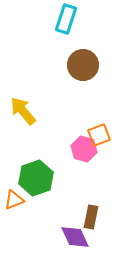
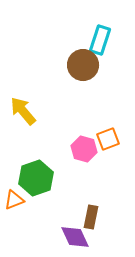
cyan rectangle: moved 34 px right, 21 px down
orange square: moved 9 px right, 4 px down
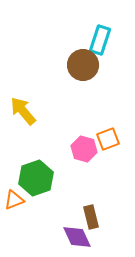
brown rectangle: rotated 25 degrees counterclockwise
purple diamond: moved 2 px right
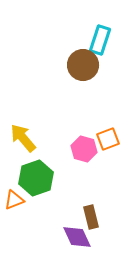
yellow arrow: moved 27 px down
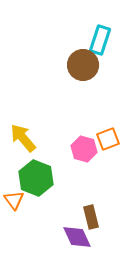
green hexagon: rotated 20 degrees counterclockwise
orange triangle: rotated 45 degrees counterclockwise
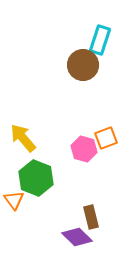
orange square: moved 2 px left, 1 px up
purple diamond: rotated 20 degrees counterclockwise
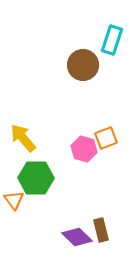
cyan rectangle: moved 12 px right
green hexagon: rotated 20 degrees counterclockwise
brown rectangle: moved 10 px right, 13 px down
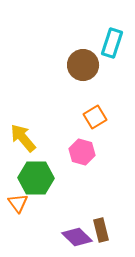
cyan rectangle: moved 3 px down
orange square: moved 11 px left, 21 px up; rotated 10 degrees counterclockwise
pink hexagon: moved 2 px left, 3 px down
orange triangle: moved 4 px right, 3 px down
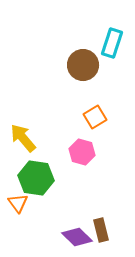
green hexagon: rotated 8 degrees clockwise
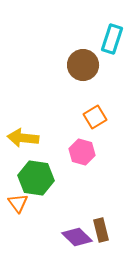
cyan rectangle: moved 4 px up
yellow arrow: rotated 44 degrees counterclockwise
